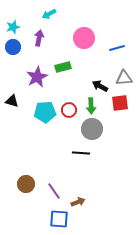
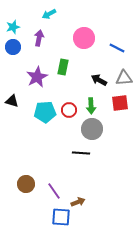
blue line: rotated 42 degrees clockwise
green rectangle: rotated 63 degrees counterclockwise
black arrow: moved 1 px left, 6 px up
blue square: moved 2 px right, 2 px up
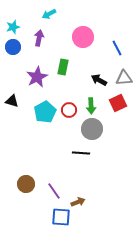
pink circle: moved 1 px left, 1 px up
blue line: rotated 35 degrees clockwise
red square: moved 2 px left; rotated 18 degrees counterclockwise
cyan pentagon: rotated 25 degrees counterclockwise
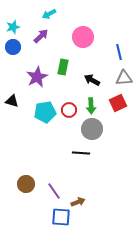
purple arrow: moved 2 px right, 2 px up; rotated 35 degrees clockwise
blue line: moved 2 px right, 4 px down; rotated 14 degrees clockwise
black arrow: moved 7 px left
cyan pentagon: rotated 20 degrees clockwise
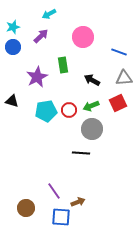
blue line: rotated 56 degrees counterclockwise
green rectangle: moved 2 px up; rotated 21 degrees counterclockwise
green arrow: rotated 70 degrees clockwise
cyan pentagon: moved 1 px right, 1 px up
brown circle: moved 24 px down
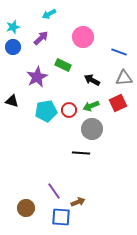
purple arrow: moved 2 px down
green rectangle: rotated 56 degrees counterclockwise
